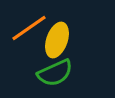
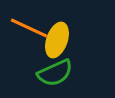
orange line: rotated 60 degrees clockwise
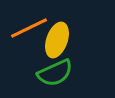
orange line: rotated 51 degrees counterclockwise
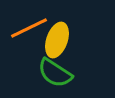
green semicircle: rotated 57 degrees clockwise
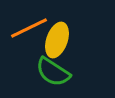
green semicircle: moved 2 px left, 1 px up
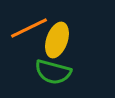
green semicircle: rotated 18 degrees counterclockwise
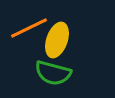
green semicircle: moved 1 px down
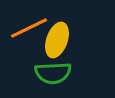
green semicircle: rotated 18 degrees counterclockwise
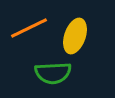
yellow ellipse: moved 18 px right, 4 px up
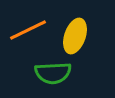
orange line: moved 1 px left, 2 px down
